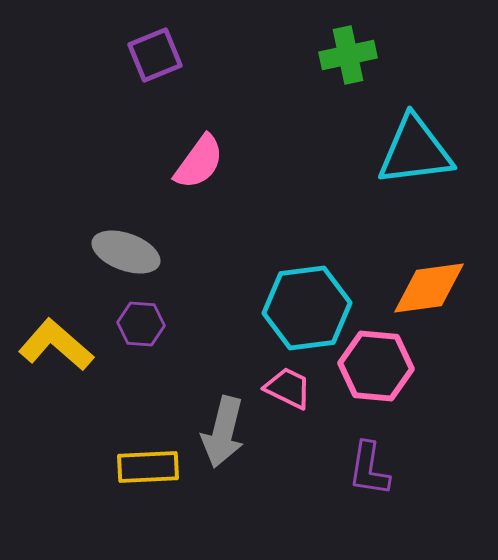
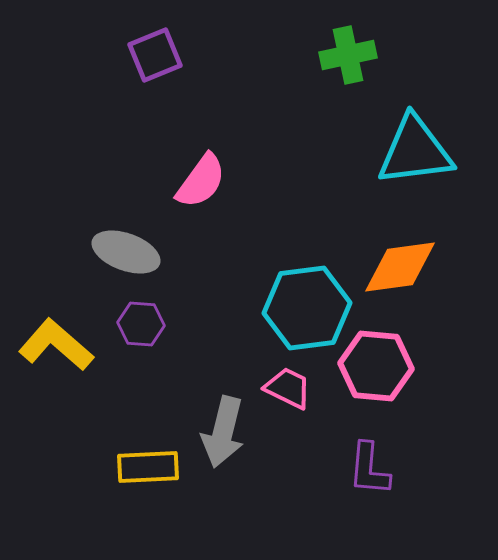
pink semicircle: moved 2 px right, 19 px down
orange diamond: moved 29 px left, 21 px up
purple L-shape: rotated 4 degrees counterclockwise
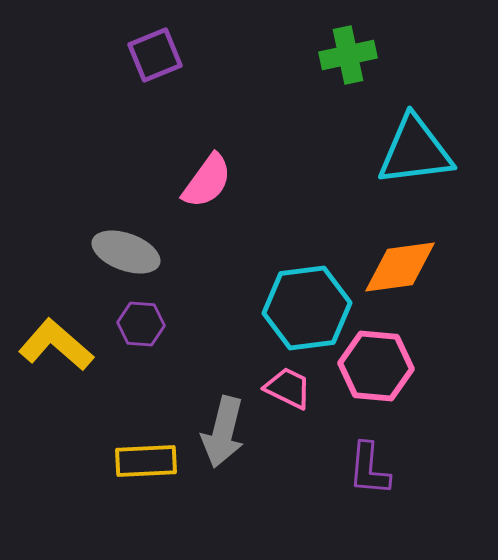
pink semicircle: moved 6 px right
yellow rectangle: moved 2 px left, 6 px up
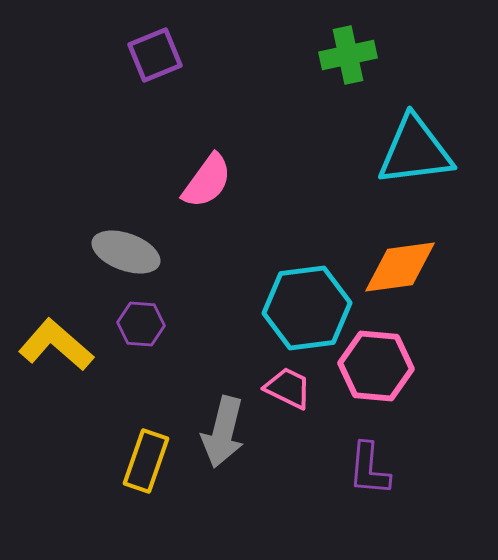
yellow rectangle: rotated 68 degrees counterclockwise
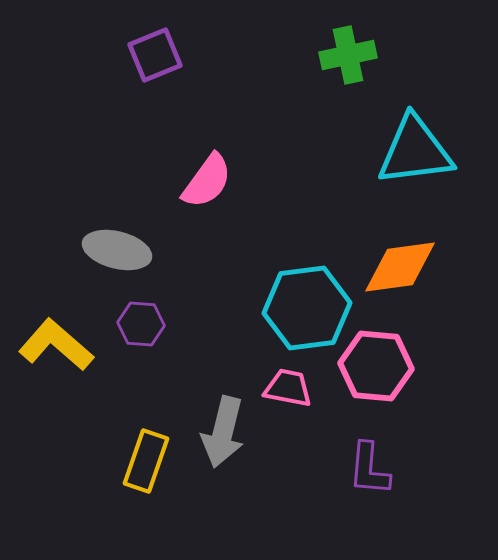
gray ellipse: moved 9 px left, 2 px up; rotated 6 degrees counterclockwise
pink trapezoid: rotated 15 degrees counterclockwise
